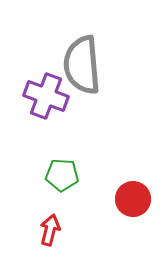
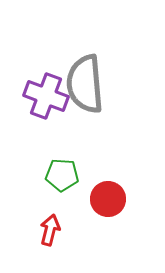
gray semicircle: moved 3 px right, 19 px down
red circle: moved 25 px left
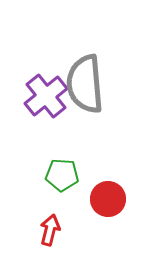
purple cross: rotated 30 degrees clockwise
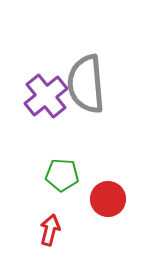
gray semicircle: moved 1 px right
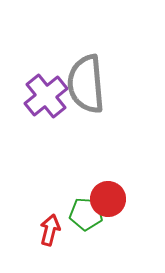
green pentagon: moved 24 px right, 39 px down
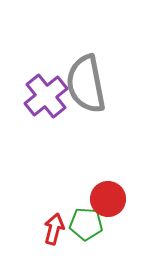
gray semicircle: rotated 6 degrees counterclockwise
green pentagon: moved 10 px down
red arrow: moved 4 px right, 1 px up
